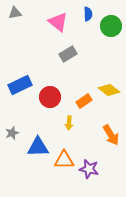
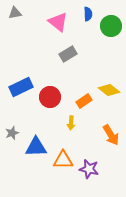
blue rectangle: moved 1 px right, 2 px down
yellow arrow: moved 2 px right
blue triangle: moved 2 px left
orange triangle: moved 1 px left
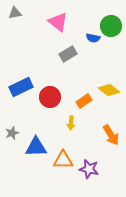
blue semicircle: moved 5 px right, 24 px down; rotated 104 degrees clockwise
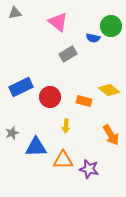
orange rectangle: rotated 49 degrees clockwise
yellow arrow: moved 5 px left, 3 px down
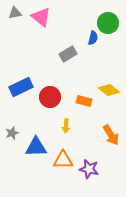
pink triangle: moved 17 px left, 5 px up
green circle: moved 3 px left, 3 px up
blue semicircle: rotated 88 degrees counterclockwise
